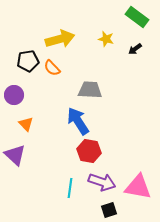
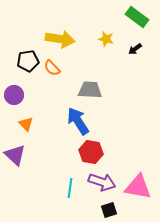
yellow arrow: rotated 24 degrees clockwise
red hexagon: moved 2 px right, 1 px down
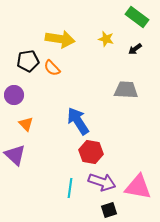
gray trapezoid: moved 36 px right
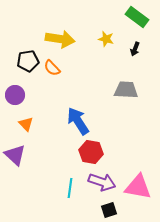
black arrow: rotated 32 degrees counterclockwise
purple circle: moved 1 px right
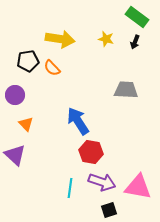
black arrow: moved 7 px up
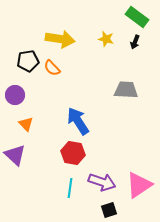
red hexagon: moved 18 px left, 1 px down
pink triangle: moved 1 px right, 2 px up; rotated 44 degrees counterclockwise
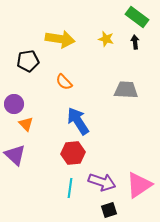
black arrow: rotated 152 degrees clockwise
orange semicircle: moved 12 px right, 14 px down
purple circle: moved 1 px left, 9 px down
red hexagon: rotated 15 degrees counterclockwise
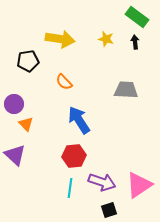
blue arrow: moved 1 px right, 1 px up
red hexagon: moved 1 px right, 3 px down
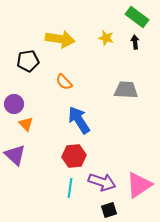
yellow star: moved 1 px up
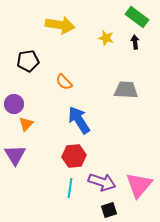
yellow arrow: moved 14 px up
orange triangle: rotated 28 degrees clockwise
purple triangle: rotated 15 degrees clockwise
pink triangle: rotated 16 degrees counterclockwise
